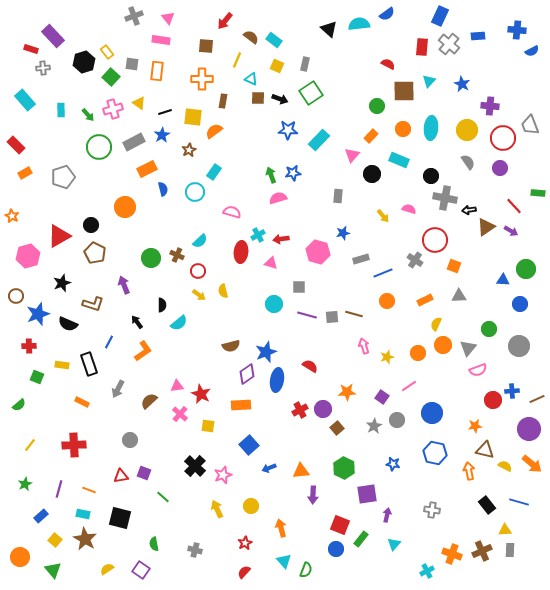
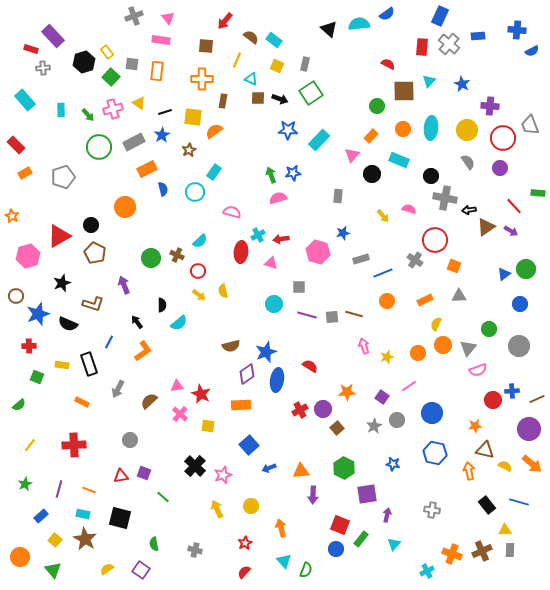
blue triangle at (503, 280): moved 1 px right, 6 px up; rotated 40 degrees counterclockwise
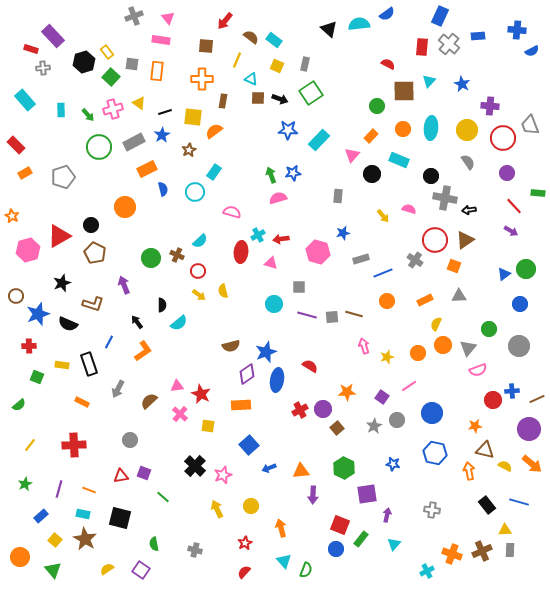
purple circle at (500, 168): moved 7 px right, 5 px down
brown triangle at (486, 227): moved 21 px left, 13 px down
pink hexagon at (28, 256): moved 6 px up
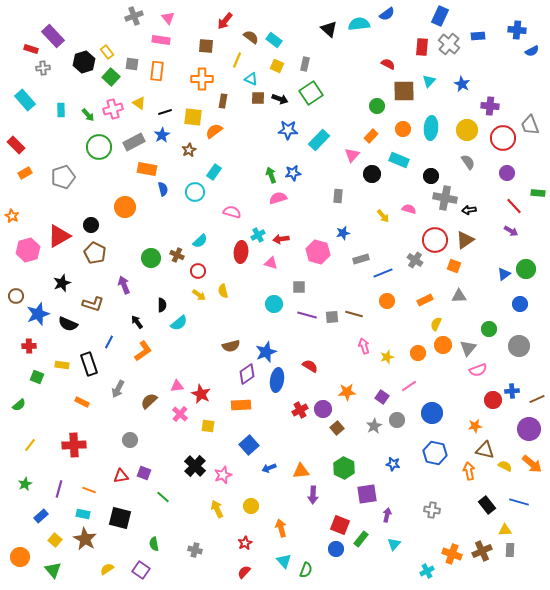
orange rectangle at (147, 169): rotated 36 degrees clockwise
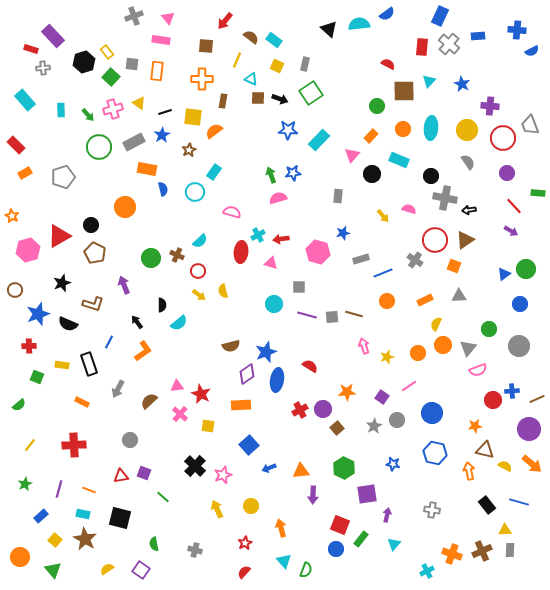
brown circle at (16, 296): moved 1 px left, 6 px up
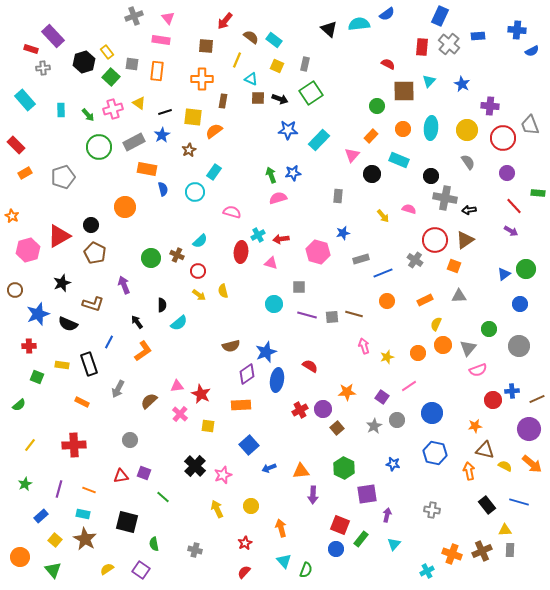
black square at (120, 518): moved 7 px right, 4 px down
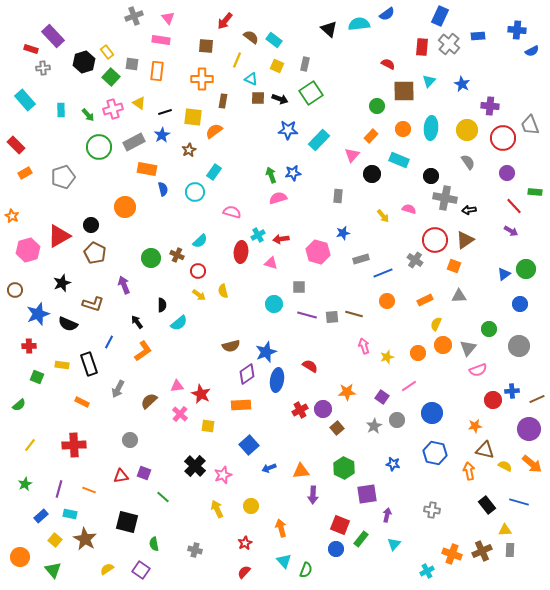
green rectangle at (538, 193): moved 3 px left, 1 px up
cyan rectangle at (83, 514): moved 13 px left
